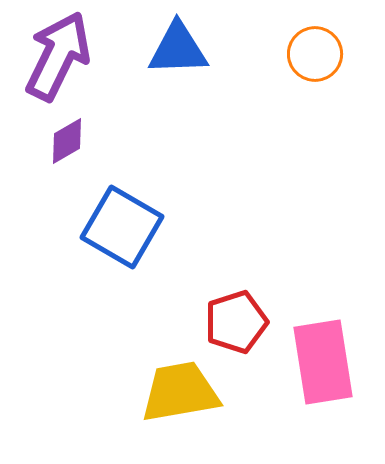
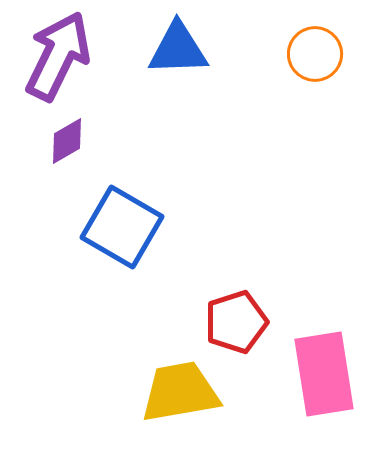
pink rectangle: moved 1 px right, 12 px down
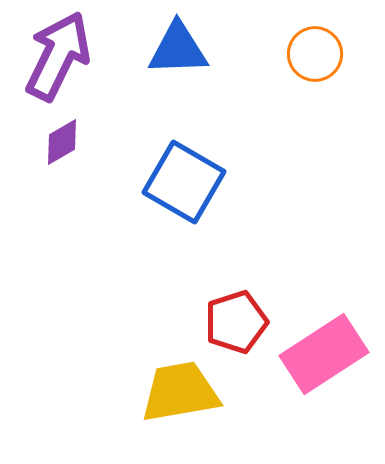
purple diamond: moved 5 px left, 1 px down
blue square: moved 62 px right, 45 px up
pink rectangle: moved 20 px up; rotated 66 degrees clockwise
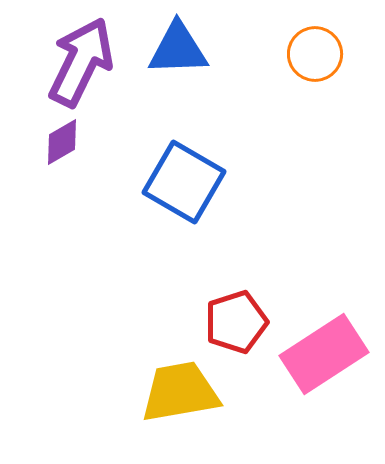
purple arrow: moved 23 px right, 6 px down
